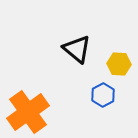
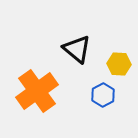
orange cross: moved 9 px right, 21 px up
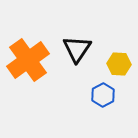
black triangle: rotated 24 degrees clockwise
orange cross: moved 9 px left, 31 px up
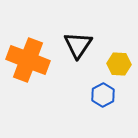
black triangle: moved 1 px right, 4 px up
orange cross: rotated 33 degrees counterclockwise
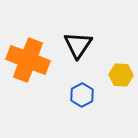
yellow hexagon: moved 2 px right, 11 px down
blue hexagon: moved 21 px left
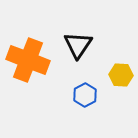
blue hexagon: moved 3 px right
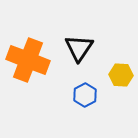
black triangle: moved 1 px right, 3 px down
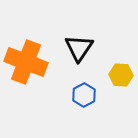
orange cross: moved 2 px left, 2 px down
blue hexagon: moved 1 px left
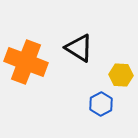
black triangle: rotated 32 degrees counterclockwise
blue hexagon: moved 17 px right, 9 px down
